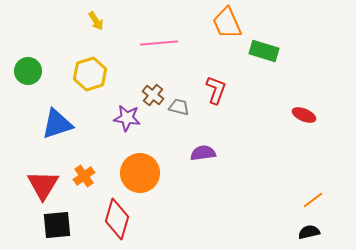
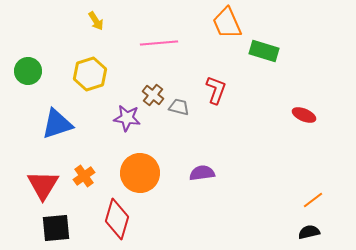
purple semicircle: moved 1 px left, 20 px down
black square: moved 1 px left, 3 px down
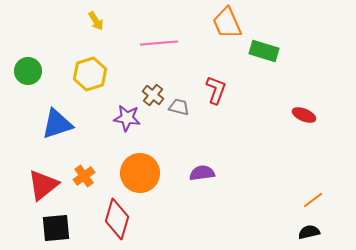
red triangle: rotated 20 degrees clockwise
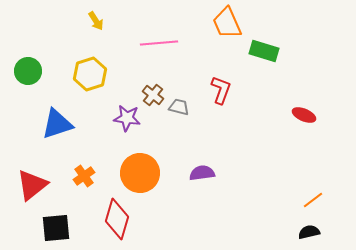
red L-shape: moved 5 px right
red triangle: moved 11 px left
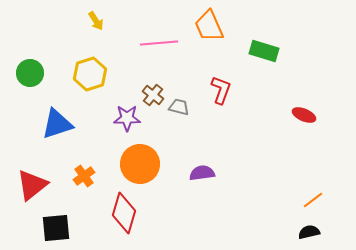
orange trapezoid: moved 18 px left, 3 px down
green circle: moved 2 px right, 2 px down
purple star: rotated 8 degrees counterclockwise
orange circle: moved 9 px up
red diamond: moved 7 px right, 6 px up
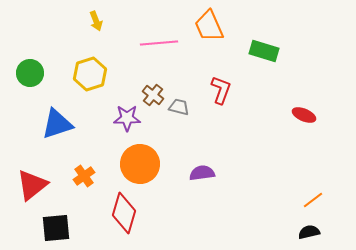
yellow arrow: rotated 12 degrees clockwise
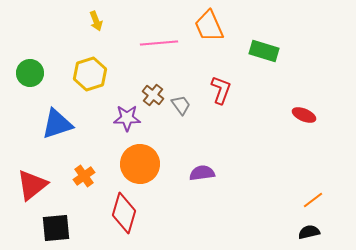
gray trapezoid: moved 2 px right, 2 px up; rotated 40 degrees clockwise
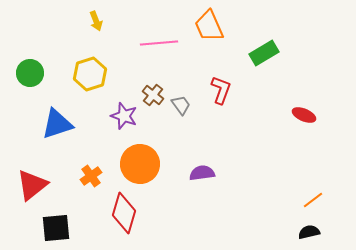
green rectangle: moved 2 px down; rotated 48 degrees counterclockwise
purple star: moved 3 px left, 2 px up; rotated 20 degrees clockwise
orange cross: moved 7 px right
